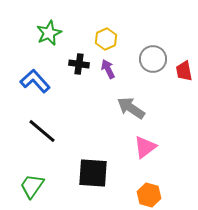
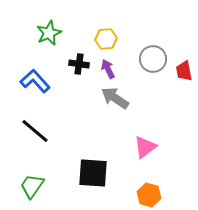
yellow hexagon: rotated 20 degrees clockwise
gray arrow: moved 16 px left, 10 px up
black line: moved 7 px left
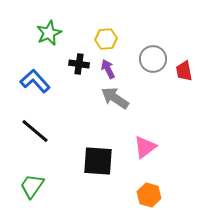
black square: moved 5 px right, 12 px up
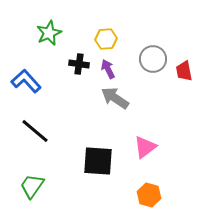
blue L-shape: moved 9 px left
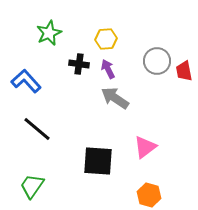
gray circle: moved 4 px right, 2 px down
black line: moved 2 px right, 2 px up
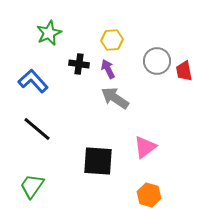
yellow hexagon: moved 6 px right, 1 px down
blue L-shape: moved 7 px right
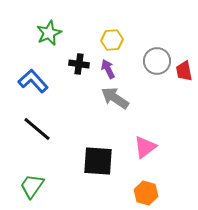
orange hexagon: moved 3 px left, 2 px up
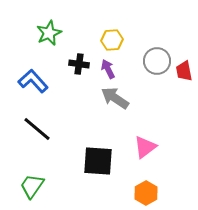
orange hexagon: rotated 15 degrees clockwise
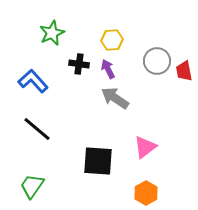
green star: moved 3 px right
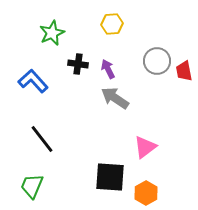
yellow hexagon: moved 16 px up
black cross: moved 1 px left
black line: moved 5 px right, 10 px down; rotated 12 degrees clockwise
black square: moved 12 px right, 16 px down
green trapezoid: rotated 12 degrees counterclockwise
